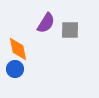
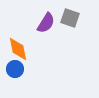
gray square: moved 12 px up; rotated 18 degrees clockwise
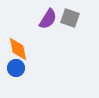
purple semicircle: moved 2 px right, 4 px up
blue circle: moved 1 px right, 1 px up
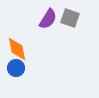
orange diamond: moved 1 px left
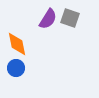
orange diamond: moved 5 px up
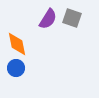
gray square: moved 2 px right
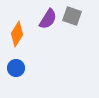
gray square: moved 2 px up
orange diamond: moved 10 px up; rotated 45 degrees clockwise
